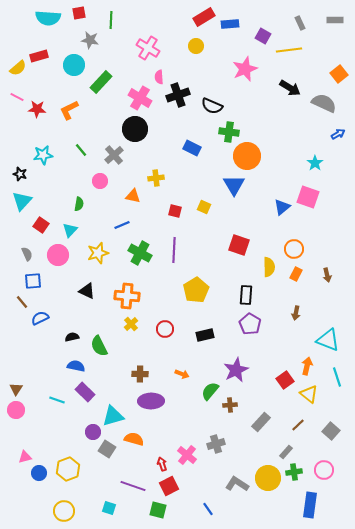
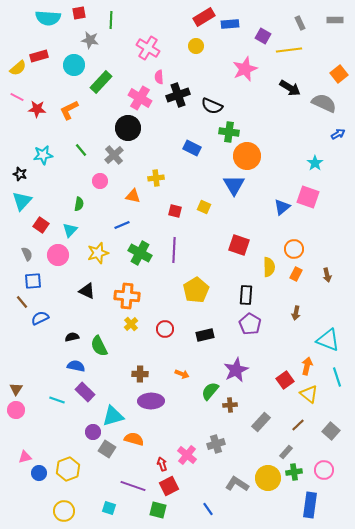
black circle at (135, 129): moved 7 px left, 1 px up
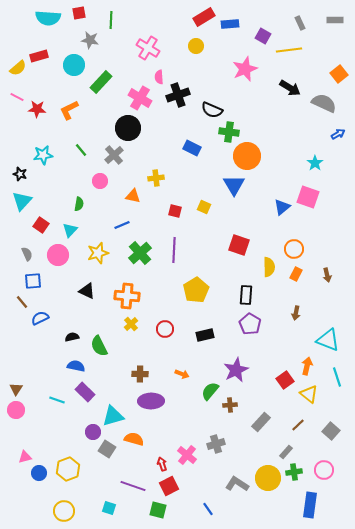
black semicircle at (212, 106): moved 4 px down
green cross at (140, 253): rotated 20 degrees clockwise
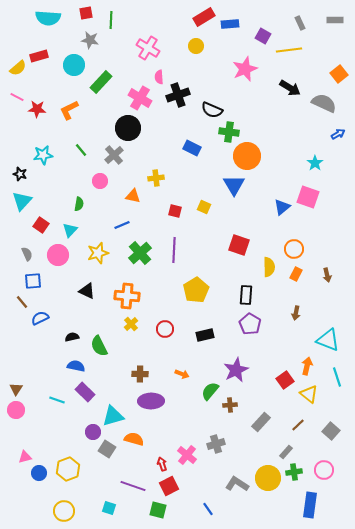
red square at (79, 13): moved 7 px right
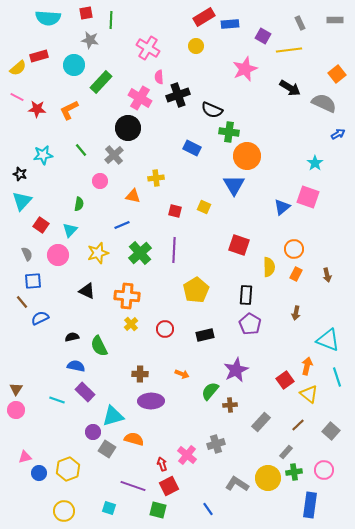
orange square at (339, 74): moved 2 px left
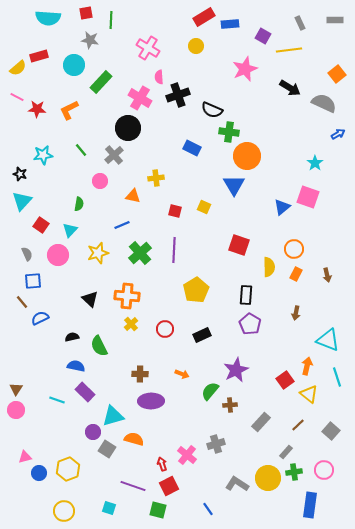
black triangle at (87, 291): moved 3 px right, 8 px down; rotated 18 degrees clockwise
black rectangle at (205, 335): moved 3 px left; rotated 12 degrees counterclockwise
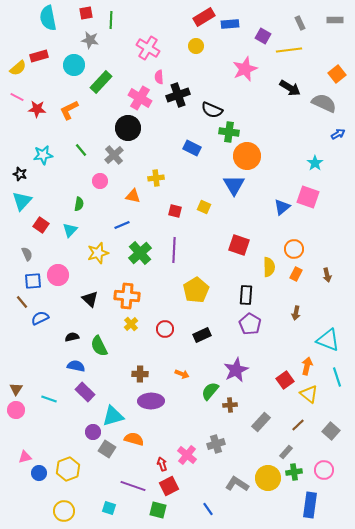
cyan semicircle at (48, 18): rotated 75 degrees clockwise
pink circle at (58, 255): moved 20 px down
cyan line at (57, 400): moved 8 px left, 1 px up
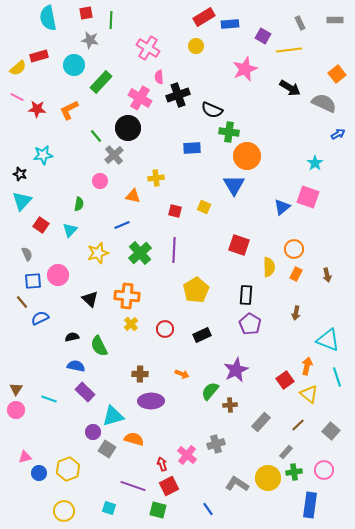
blue rectangle at (192, 148): rotated 30 degrees counterclockwise
green line at (81, 150): moved 15 px right, 14 px up
